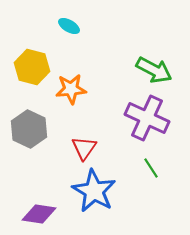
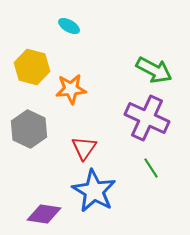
purple diamond: moved 5 px right
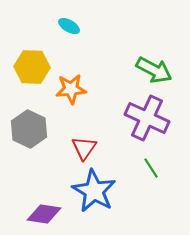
yellow hexagon: rotated 12 degrees counterclockwise
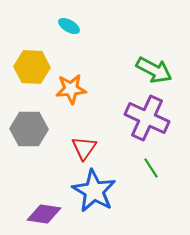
gray hexagon: rotated 24 degrees counterclockwise
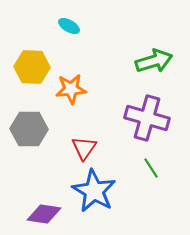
green arrow: moved 9 px up; rotated 45 degrees counterclockwise
purple cross: rotated 9 degrees counterclockwise
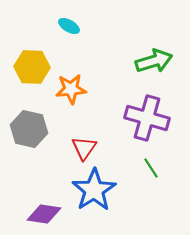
gray hexagon: rotated 12 degrees clockwise
blue star: moved 1 px up; rotated 9 degrees clockwise
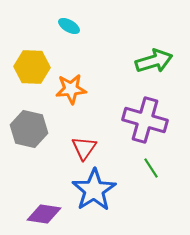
purple cross: moved 2 px left, 2 px down
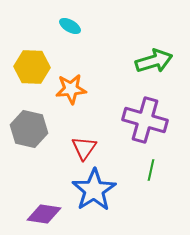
cyan ellipse: moved 1 px right
green line: moved 2 px down; rotated 45 degrees clockwise
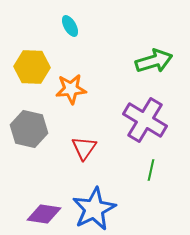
cyan ellipse: rotated 30 degrees clockwise
purple cross: rotated 15 degrees clockwise
blue star: moved 19 px down; rotated 6 degrees clockwise
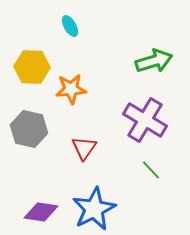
green line: rotated 55 degrees counterclockwise
purple diamond: moved 3 px left, 2 px up
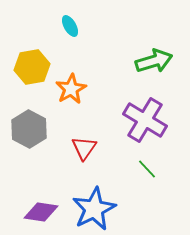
yellow hexagon: rotated 12 degrees counterclockwise
orange star: rotated 24 degrees counterclockwise
gray hexagon: rotated 15 degrees clockwise
green line: moved 4 px left, 1 px up
